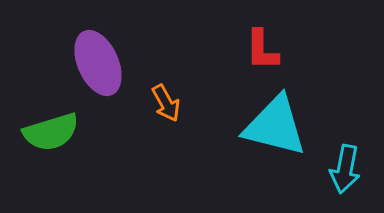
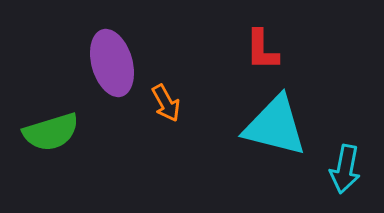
purple ellipse: moved 14 px right; rotated 8 degrees clockwise
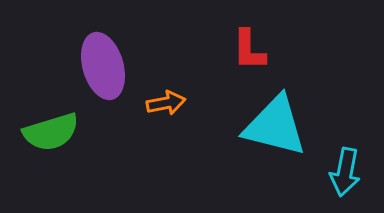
red L-shape: moved 13 px left
purple ellipse: moved 9 px left, 3 px down
orange arrow: rotated 72 degrees counterclockwise
cyan arrow: moved 3 px down
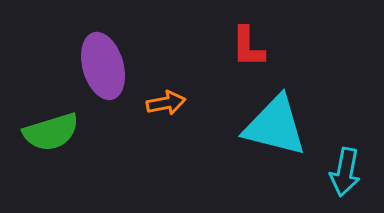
red L-shape: moved 1 px left, 3 px up
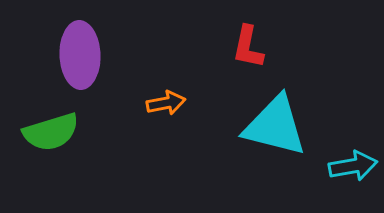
red L-shape: rotated 12 degrees clockwise
purple ellipse: moved 23 px left, 11 px up; rotated 14 degrees clockwise
cyan arrow: moved 8 px right, 6 px up; rotated 111 degrees counterclockwise
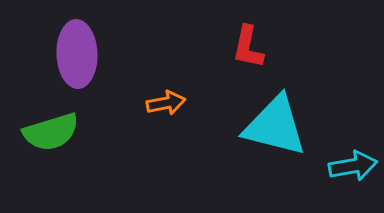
purple ellipse: moved 3 px left, 1 px up
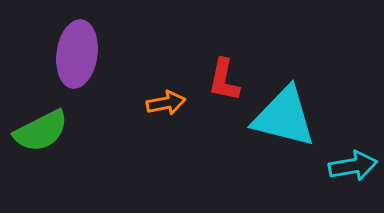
red L-shape: moved 24 px left, 33 px down
purple ellipse: rotated 10 degrees clockwise
cyan triangle: moved 9 px right, 9 px up
green semicircle: moved 10 px left, 1 px up; rotated 10 degrees counterclockwise
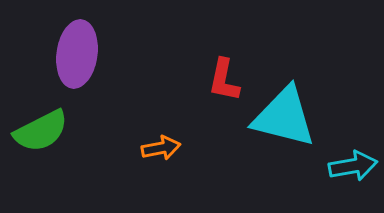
orange arrow: moved 5 px left, 45 px down
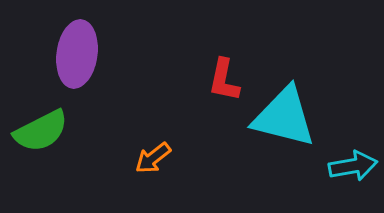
orange arrow: moved 8 px left, 10 px down; rotated 153 degrees clockwise
